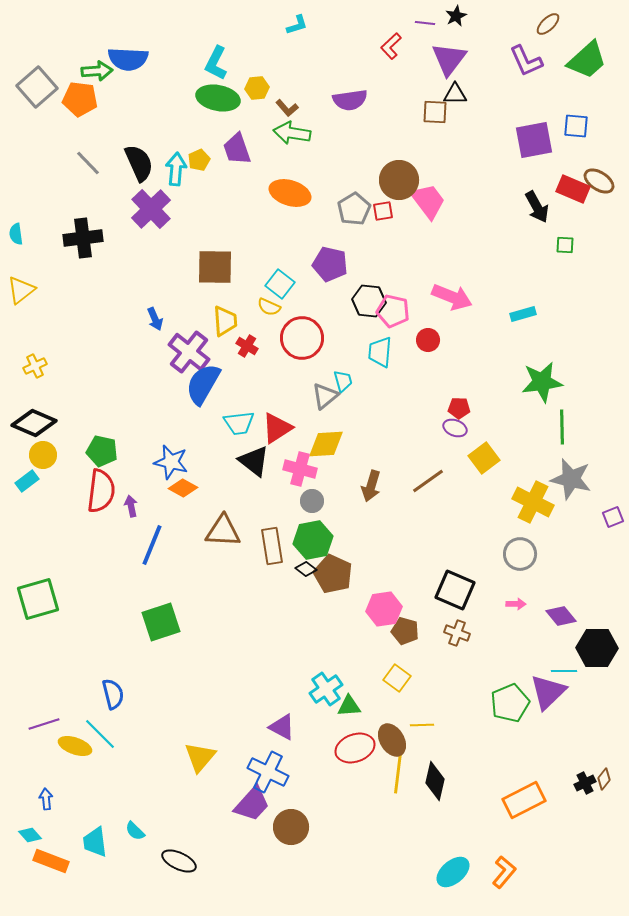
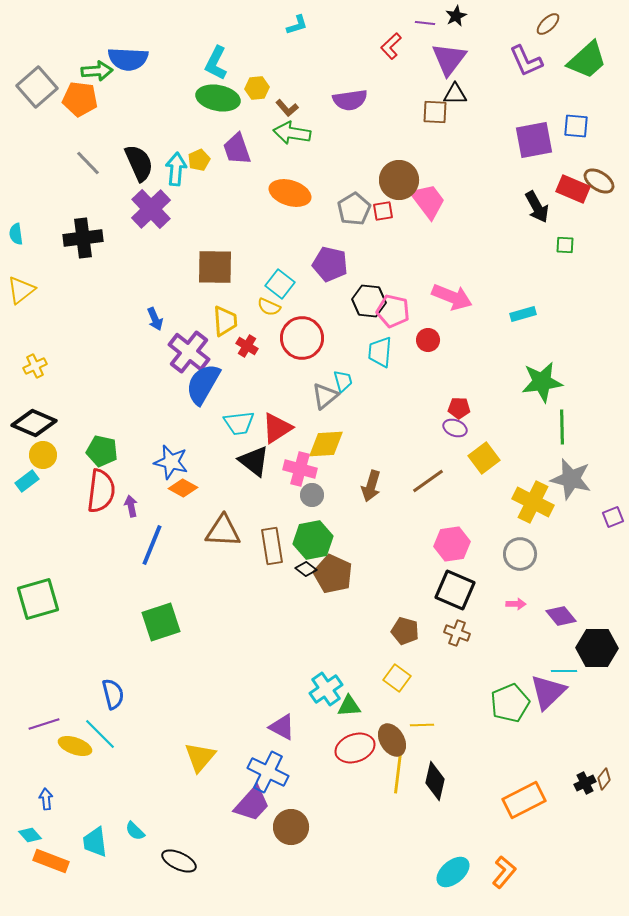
gray circle at (312, 501): moved 6 px up
pink hexagon at (384, 609): moved 68 px right, 65 px up
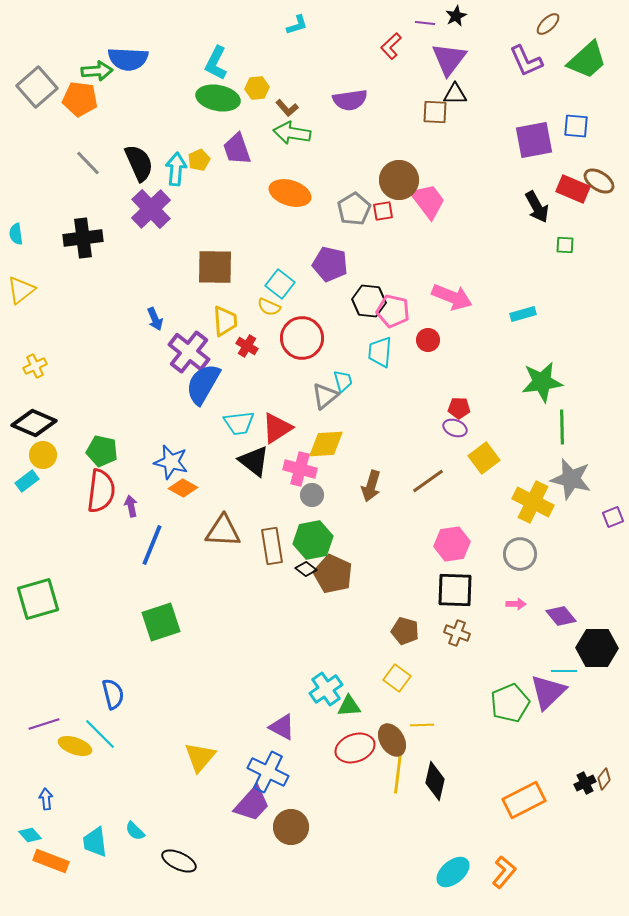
black square at (455, 590): rotated 21 degrees counterclockwise
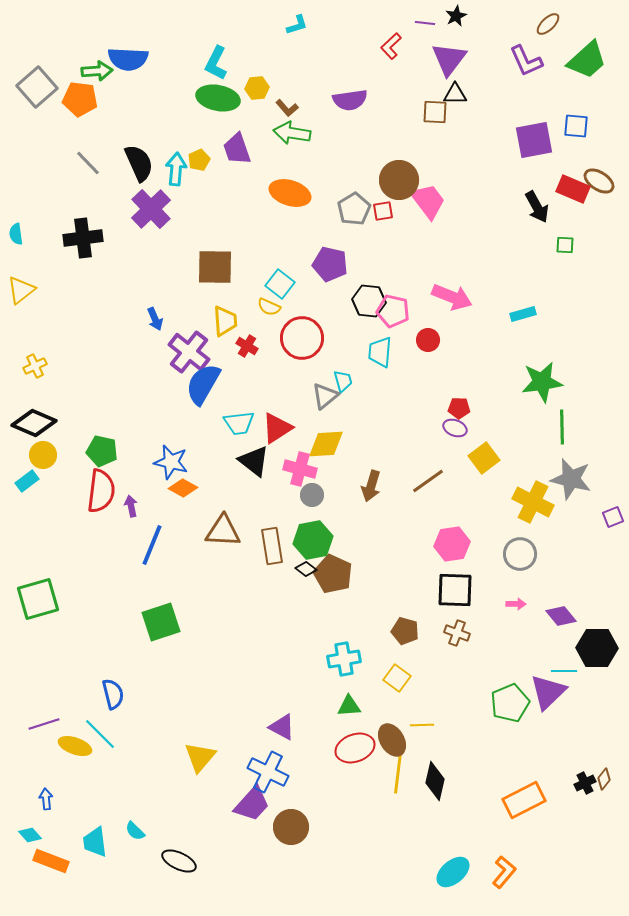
cyan cross at (326, 689): moved 18 px right, 30 px up; rotated 24 degrees clockwise
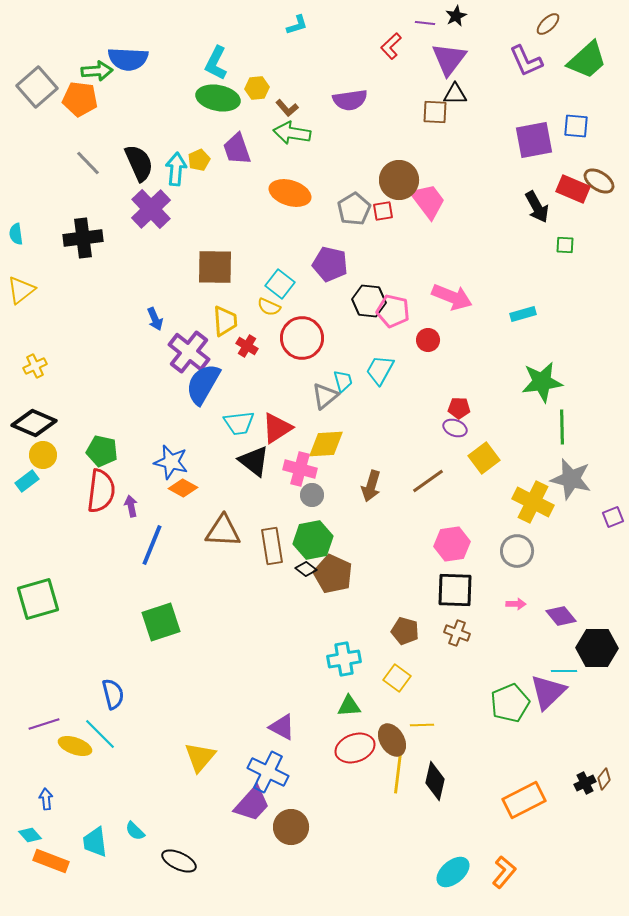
cyan trapezoid at (380, 352): moved 18 px down; rotated 24 degrees clockwise
gray circle at (520, 554): moved 3 px left, 3 px up
